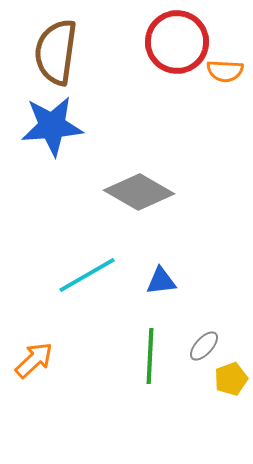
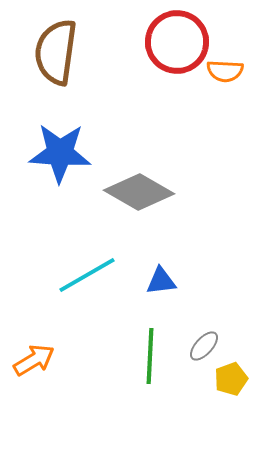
blue star: moved 8 px right, 27 px down; rotated 8 degrees clockwise
orange arrow: rotated 12 degrees clockwise
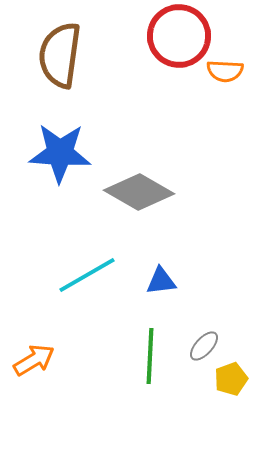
red circle: moved 2 px right, 6 px up
brown semicircle: moved 4 px right, 3 px down
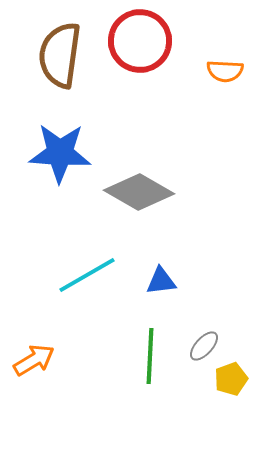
red circle: moved 39 px left, 5 px down
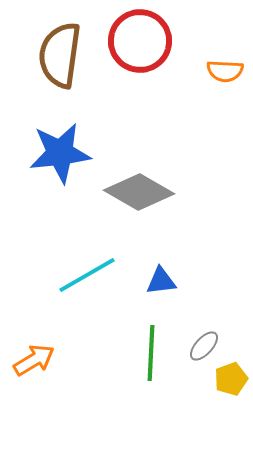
blue star: rotated 10 degrees counterclockwise
green line: moved 1 px right, 3 px up
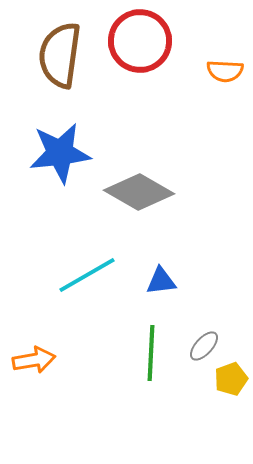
orange arrow: rotated 21 degrees clockwise
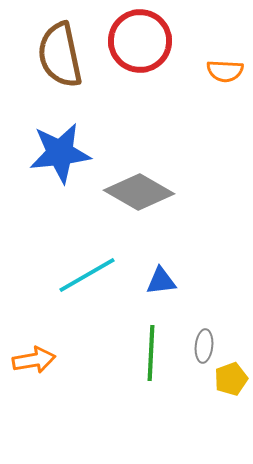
brown semicircle: rotated 20 degrees counterclockwise
gray ellipse: rotated 36 degrees counterclockwise
